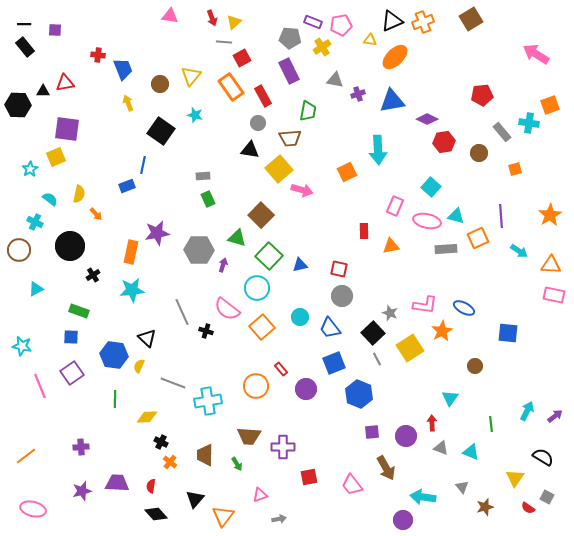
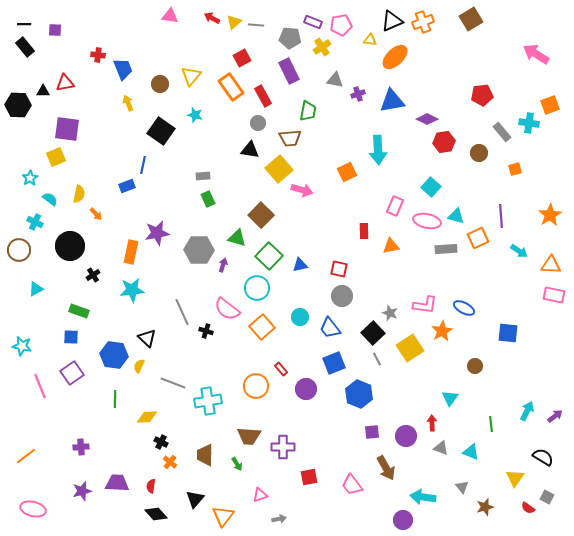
red arrow at (212, 18): rotated 140 degrees clockwise
gray line at (224, 42): moved 32 px right, 17 px up
cyan star at (30, 169): moved 9 px down
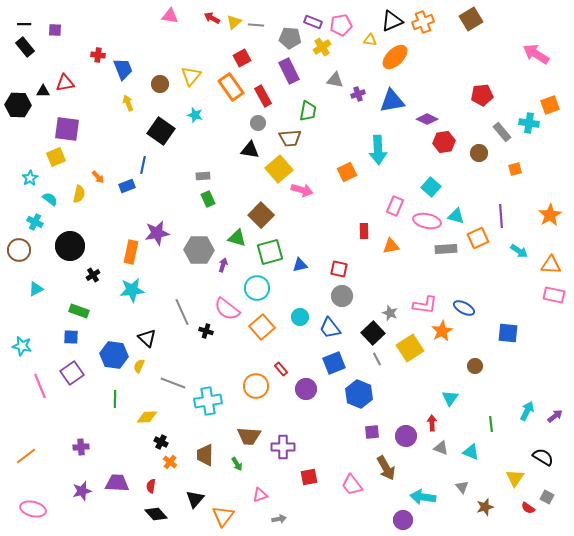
orange arrow at (96, 214): moved 2 px right, 37 px up
green square at (269, 256): moved 1 px right, 4 px up; rotated 32 degrees clockwise
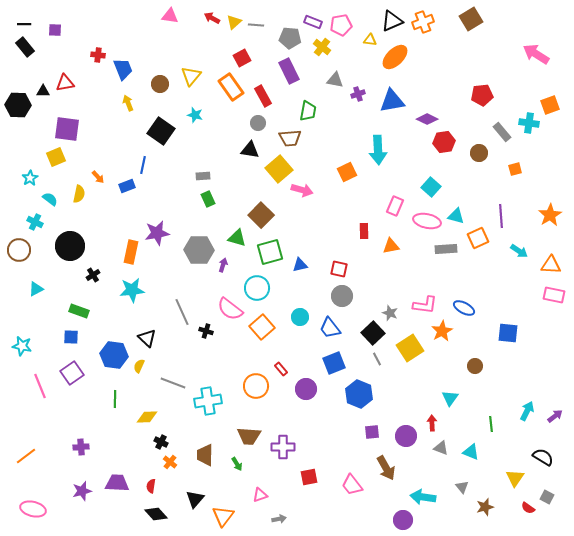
yellow cross at (322, 47): rotated 18 degrees counterclockwise
pink semicircle at (227, 309): moved 3 px right
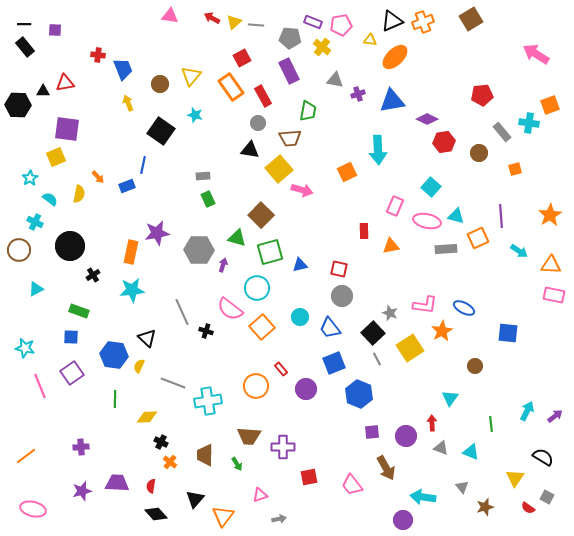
cyan star at (22, 346): moved 3 px right, 2 px down
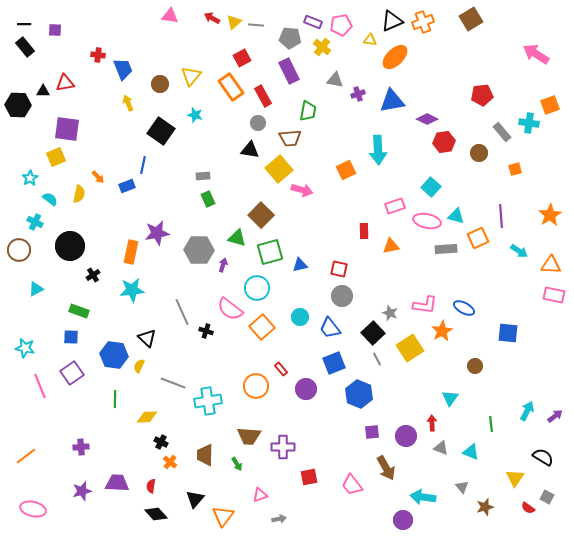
orange square at (347, 172): moved 1 px left, 2 px up
pink rectangle at (395, 206): rotated 48 degrees clockwise
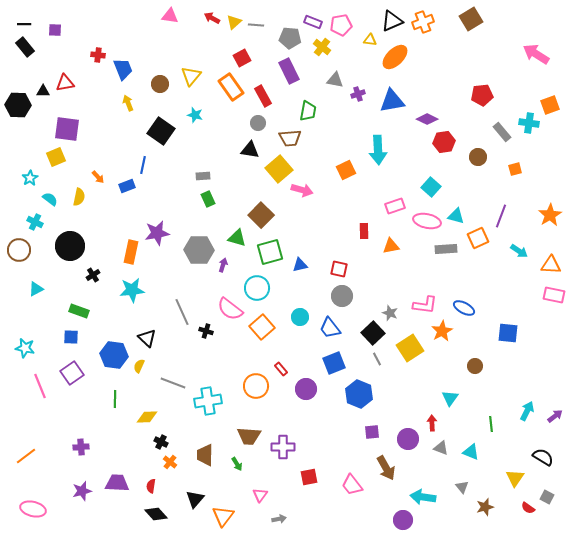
brown circle at (479, 153): moved 1 px left, 4 px down
yellow semicircle at (79, 194): moved 3 px down
purple line at (501, 216): rotated 25 degrees clockwise
purple circle at (406, 436): moved 2 px right, 3 px down
pink triangle at (260, 495): rotated 35 degrees counterclockwise
